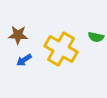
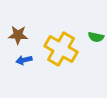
blue arrow: rotated 21 degrees clockwise
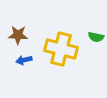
yellow cross: rotated 16 degrees counterclockwise
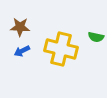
brown star: moved 2 px right, 8 px up
blue arrow: moved 2 px left, 9 px up; rotated 14 degrees counterclockwise
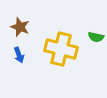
brown star: rotated 18 degrees clockwise
blue arrow: moved 3 px left, 4 px down; rotated 84 degrees counterclockwise
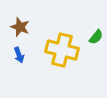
green semicircle: rotated 63 degrees counterclockwise
yellow cross: moved 1 px right, 1 px down
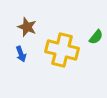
brown star: moved 7 px right
blue arrow: moved 2 px right, 1 px up
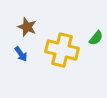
green semicircle: moved 1 px down
blue arrow: rotated 14 degrees counterclockwise
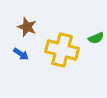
green semicircle: rotated 28 degrees clockwise
blue arrow: rotated 21 degrees counterclockwise
